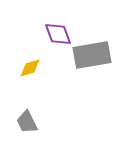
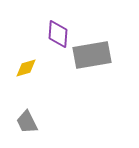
purple diamond: rotated 24 degrees clockwise
yellow diamond: moved 4 px left
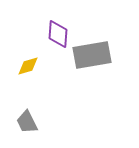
yellow diamond: moved 2 px right, 2 px up
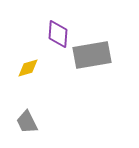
yellow diamond: moved 2 px down
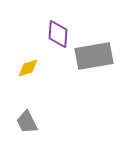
gray rectangle: moved 2 px right, 1 px down
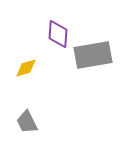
gray rectangle: moved 1 px left, 1 px up
yellow diamond: moved 2 px left
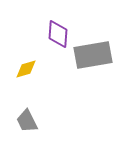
yellow diamond: moved 1 px down
gray trapezoid: moved 1 px up
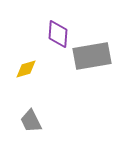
gray rectangle: moved 1 px left, 1 px down
gray trapezoid: moved 4 px right
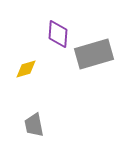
gray rectangle: moved 2 px right, 2 px up; rotated 6 degrees counterclockwise
gray trapezoid: moved 3 px right, 4 px down; rotated 15 degrees clockwise
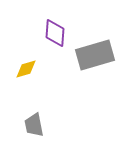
purple diamond: moved 3 px left, 1 px up
gray rectangle: moved 1 px right, 1 px down
